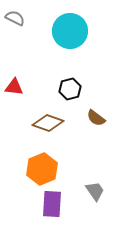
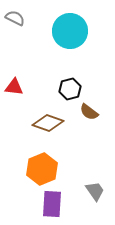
brown semicircle: moved 7 px left, 6 px up
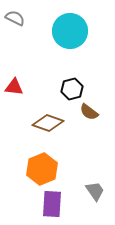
black hexagon: moved 2 px right
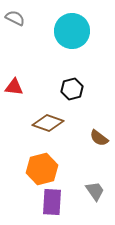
cyan circle: moved 2 px right
brown semicircle: moved 10 px right, 26 px down
orange hexagon: rotated 8 degrees clockwise
purple rectangle: moved 2 px up
